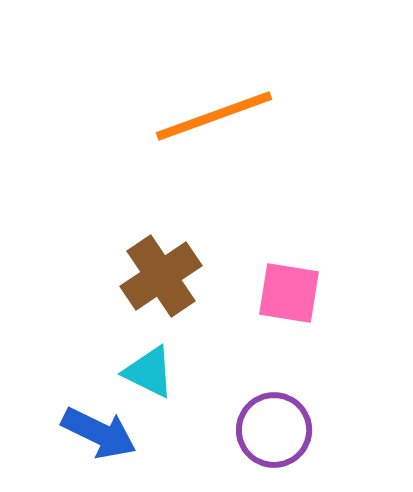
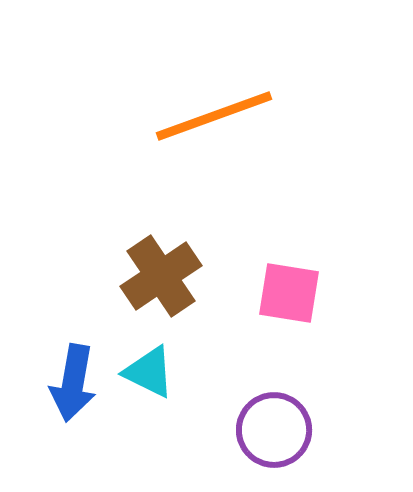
blue arrow: moved 26 px left, 50 px up; rotated 74 degrees clockwise
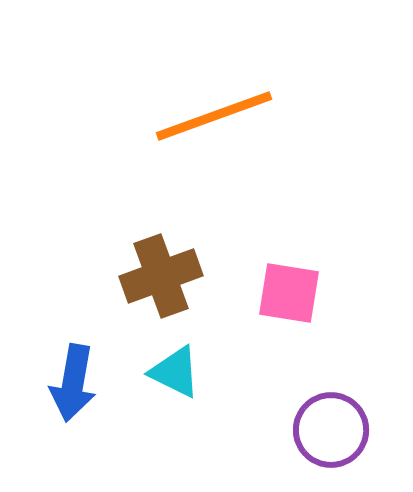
brown cross: rotated 14 degrees clockwise
cyan triangle: moved 26 px right
purple circle: moved 57 px right
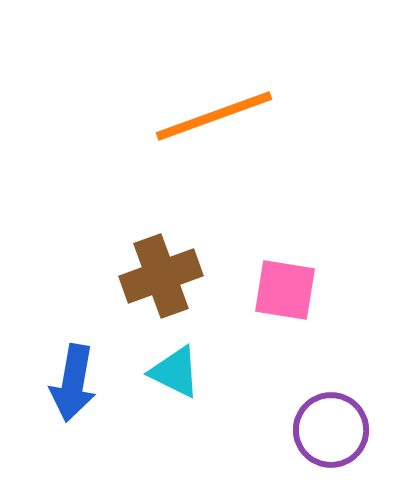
pink square: moved 4 px left, 3 px up
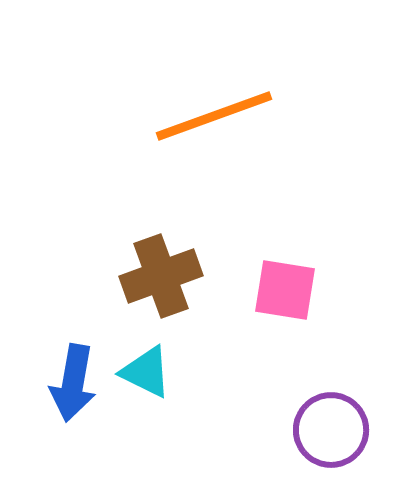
cyan triangle: moved 29 px left
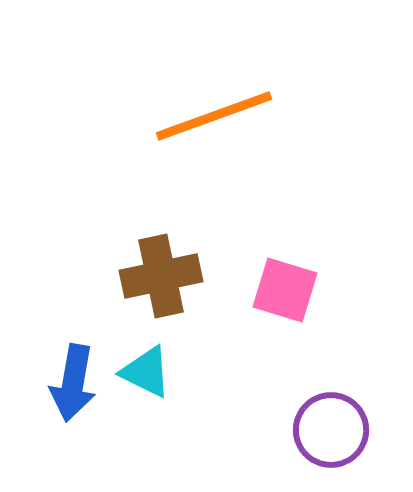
brown cross: rotated 8 degrees clockwise
pink square: rotated 8 degrees clockwise
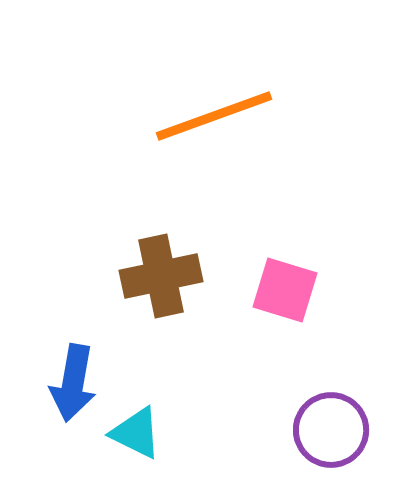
cyan triangle: moved 10 px left, 61 px down
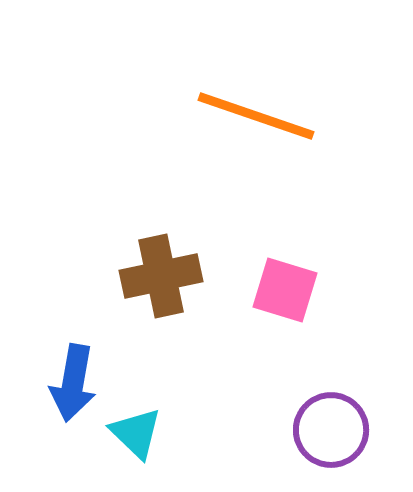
orange line: moved 42 px right; rotated 39 degrees clockwise
cyan triangle: rotated 18 degrees clockwise
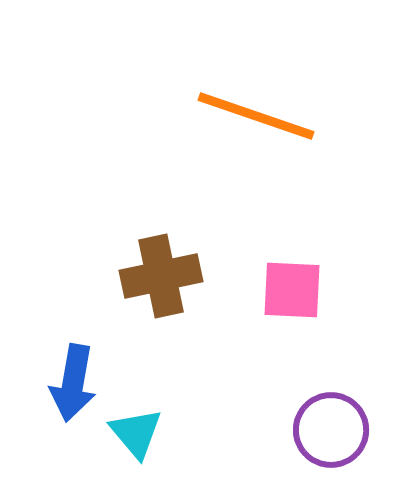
pink square: moved 7 px right; rotated 14 degrees counterclockwise
cyan triangle: rotated 6 degrees clockwise
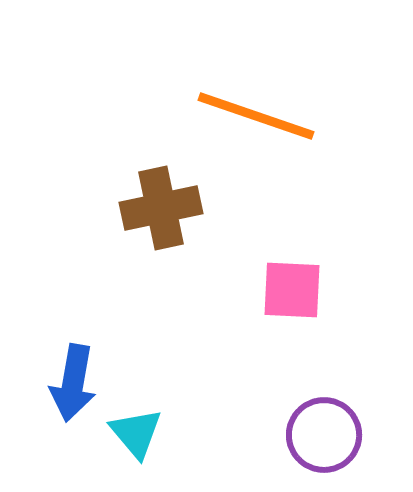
brown cross: moved 68 px up
purple circle: moved 7 px left, 5 px down
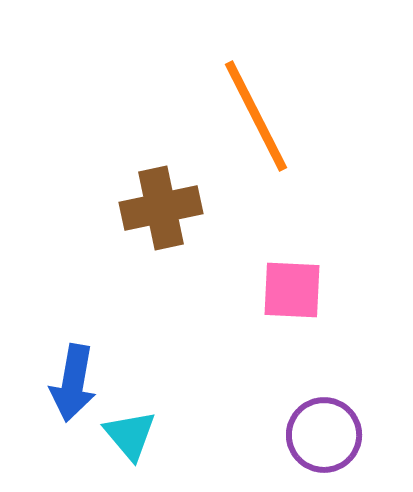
orange line: rotated 44 degrees clockwise
cyan triangle: moved 6 px left, 2 px down
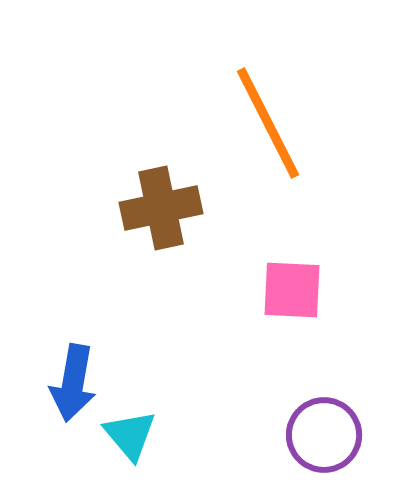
orange line: moved 12 px right, 7 px down
